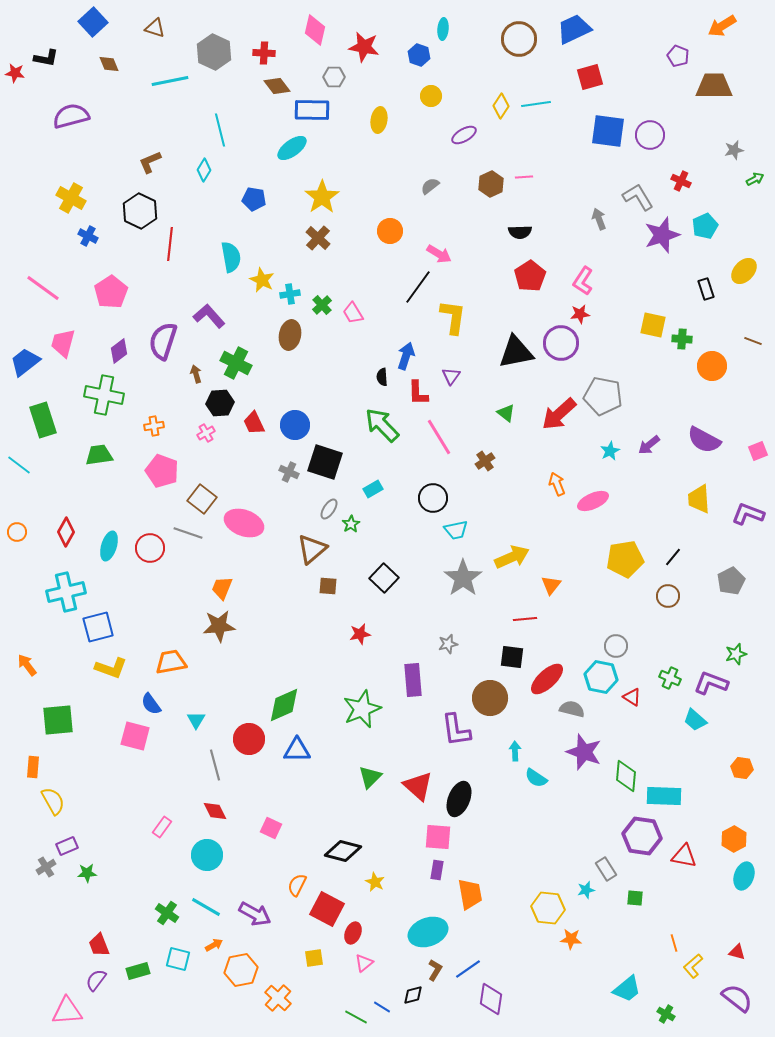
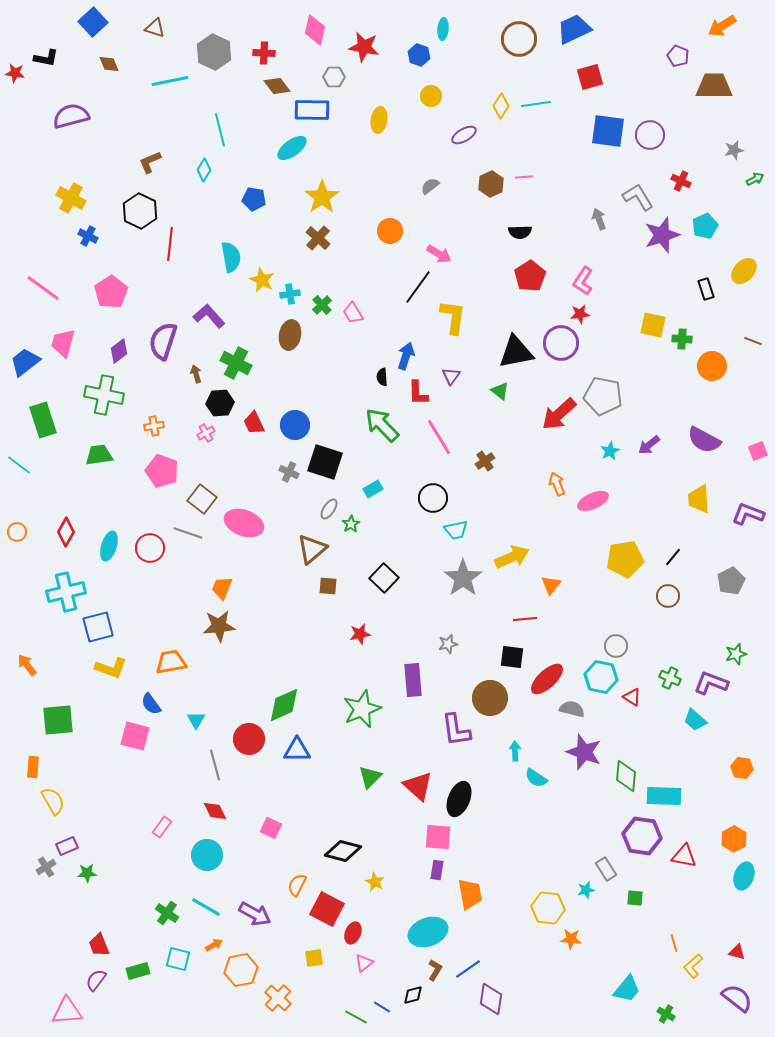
green triangle at (506, 413): moved 6 px left, 22 px up
cyan trapezoid at (627, 989): rotated 12 degrees counterclockwise
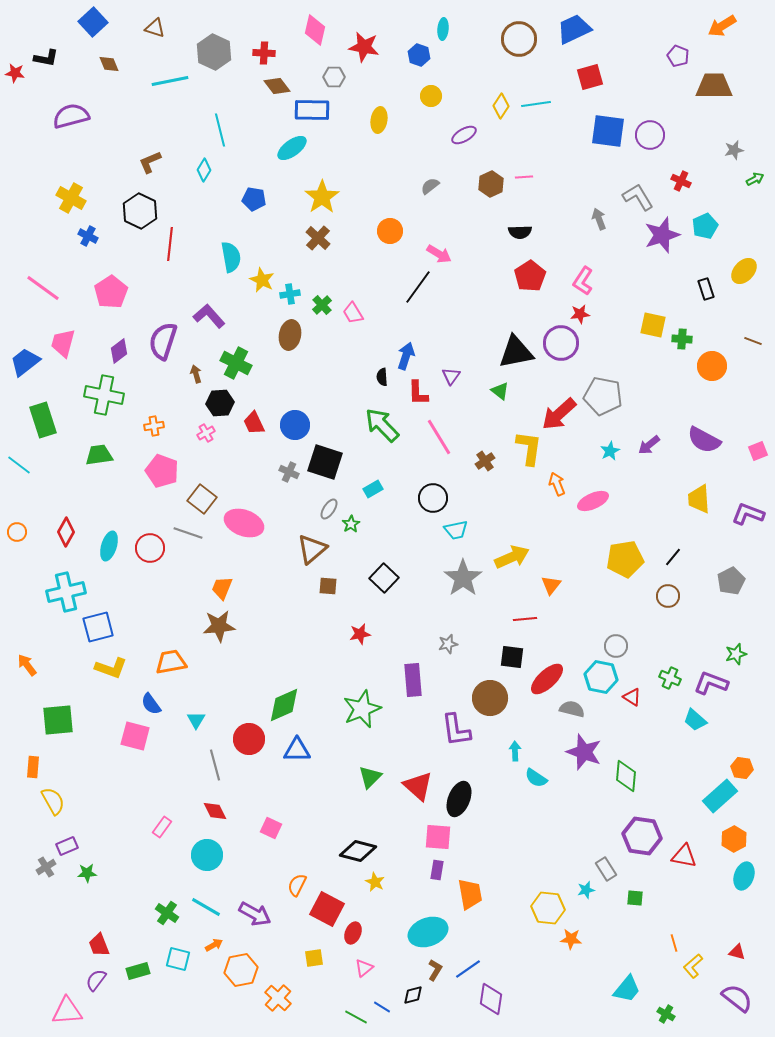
yellow L-shape at (453, 317): moved 76 px right, 131 px down
cyan rectangle at (664, 796): moved 56 px right; rotated 44 degrees counterclockwise
black diamond at (343, 851): moved 15 px right
pink triangle at (364, 963): moved 5 px down
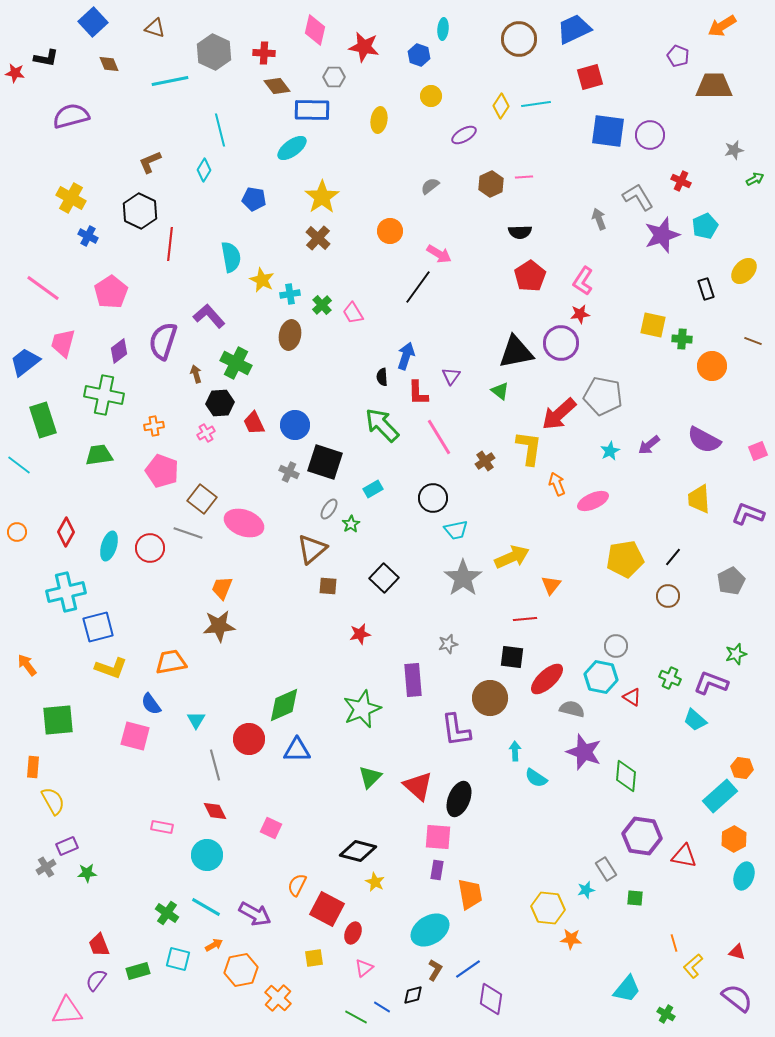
pink rectangle at (162, 827): rotated 65 degrees clockwise
cyan ellipse at (428, 932): moved 2 px right, 2 px up; rotated 12 degrees counterclockwise
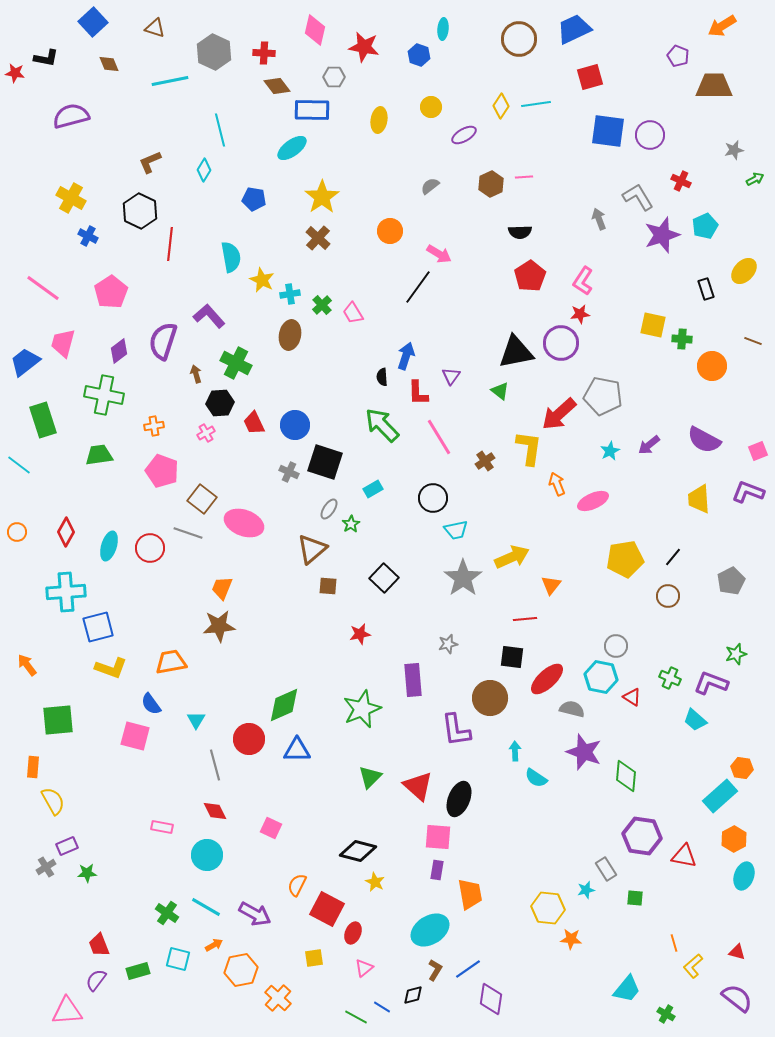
yellow circle at (431, 96): moved 11 px down
purple L-shape at (748, 514): moved 22 px up
cyan cross at (66, 592): rotated 9 degrees clockwise
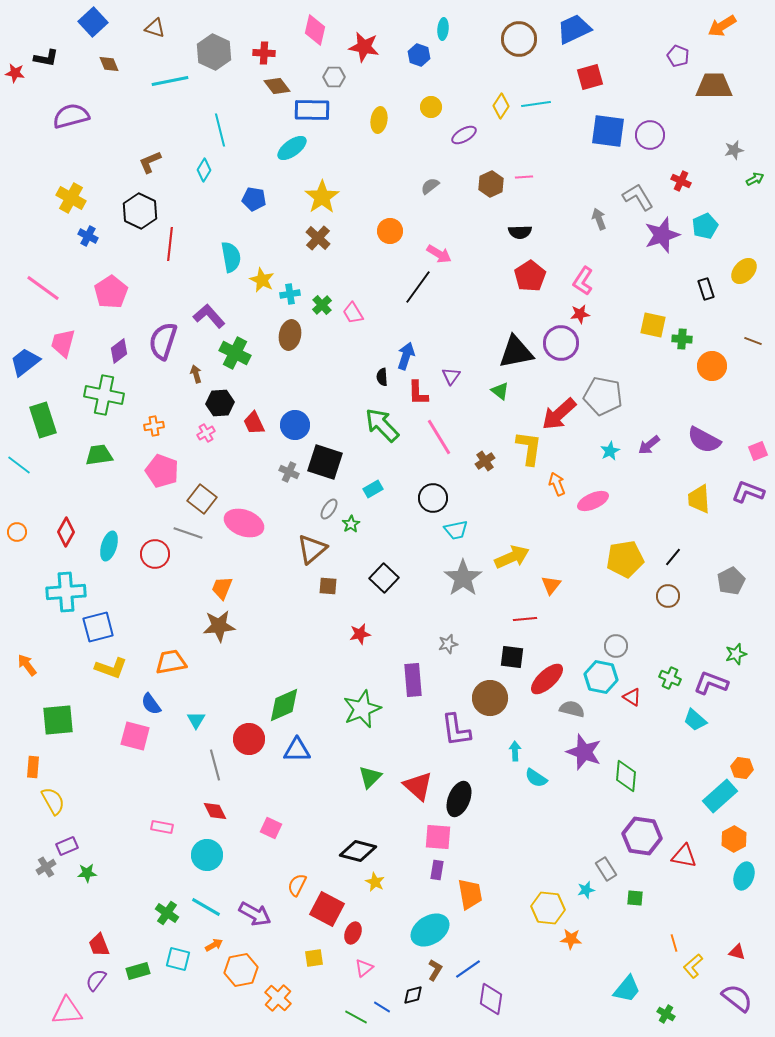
green cross at (236, 363): moved 1 px left, 10 px up
red circle at (150, 548): moved 5 px right, 6 px down
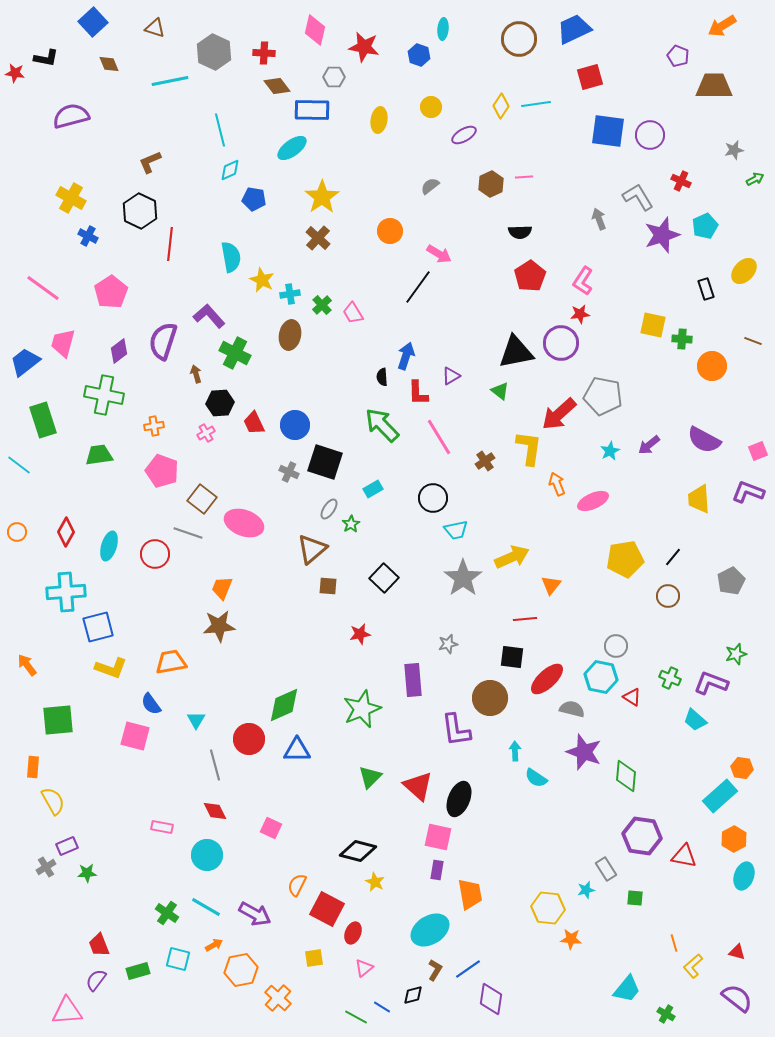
cyan diamond at (204, 170): moved 26 px right; rotated 35 degrees clockwise
purple triangle at (451, 376): rotated 24 degrees clockwise
pink square at (438, 837): rotated 8 degrees clockwise
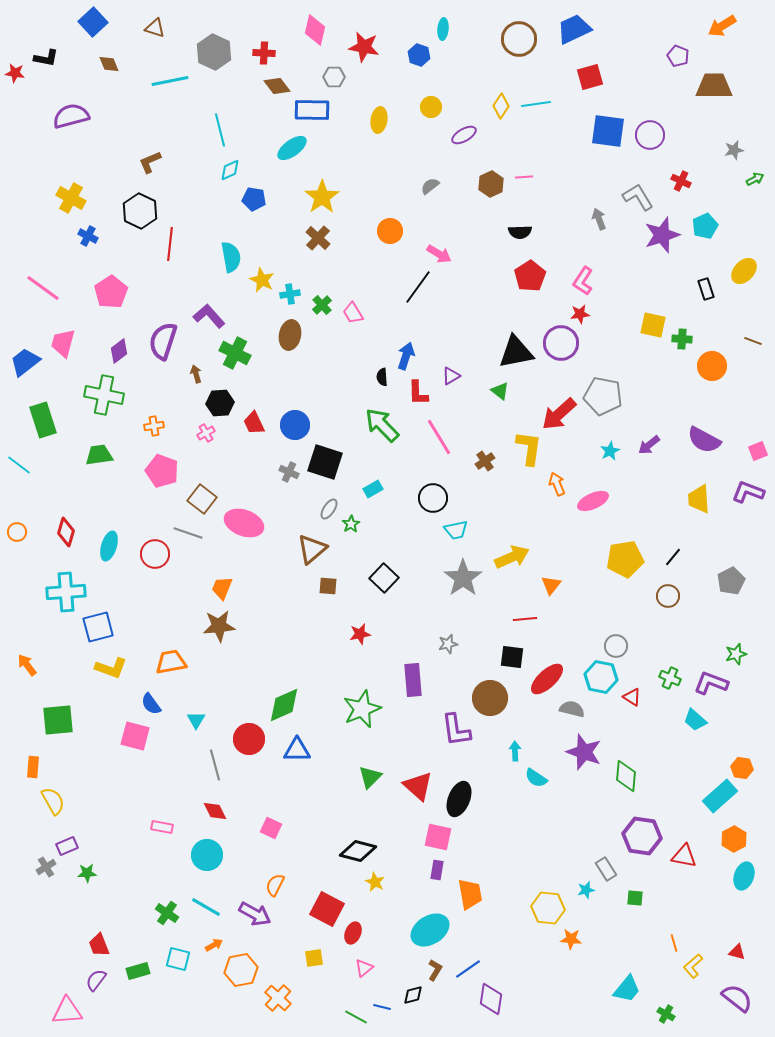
red diamond at (66, 532): rotated 12 degrees counterclockwise
orange semicircle at (297, 885): moved 22 px left
blue line at (382, 1007): rotated 18 degrees counterclockwise
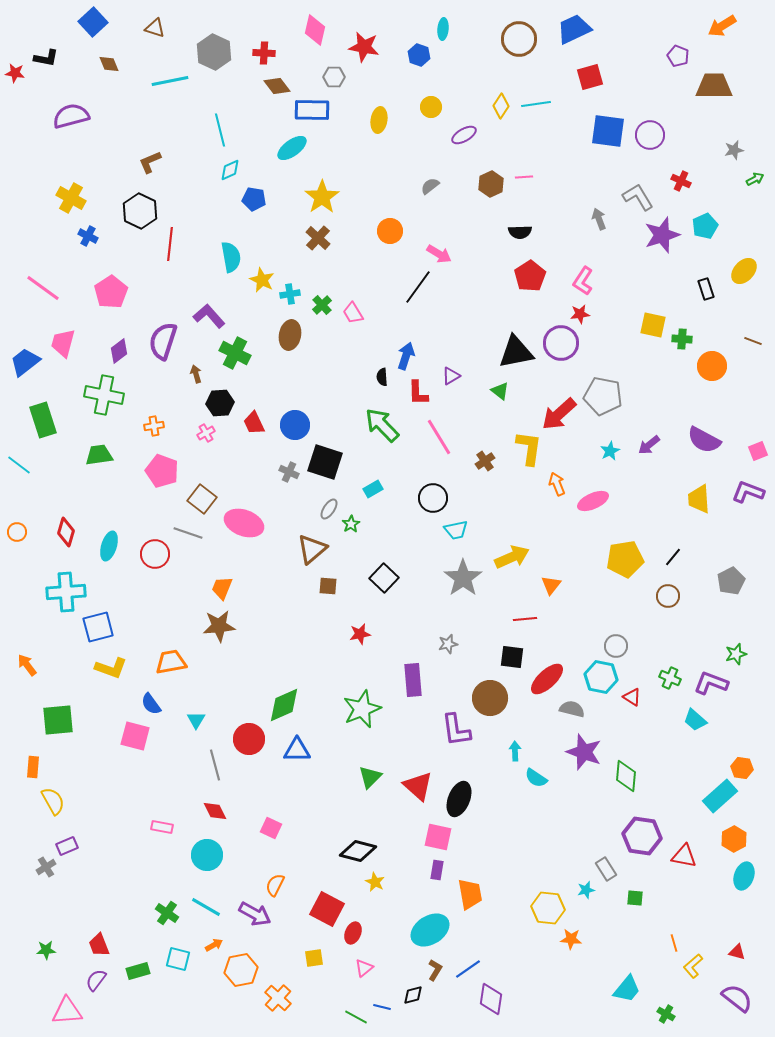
green star at (87, 873): moved 41 px left, 77 px down
